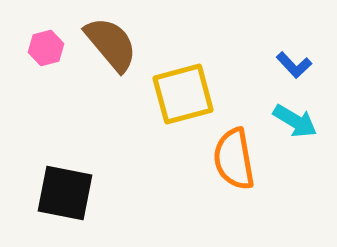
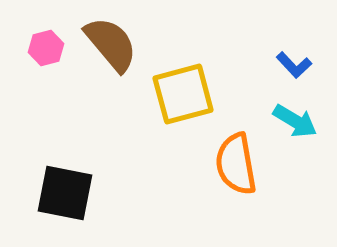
orange semicircle: moved 2 px right, 5 px down
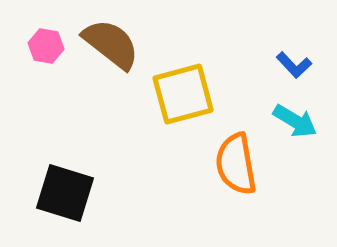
brown semicircle: rotated 12 degrees counterclockwise
pink hexagon: moved 2 px up; rotated 24 degrees clockwise
black square: rotated 6 degrees clockwise
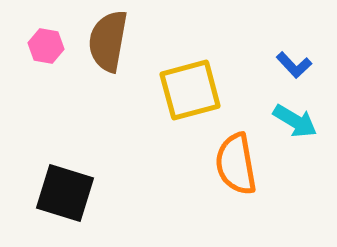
brown semicircle: moved 3 px left, 3 px up; rotated 118 degrees counterclockwise
yellow square: moved 7 px right, 4 px up
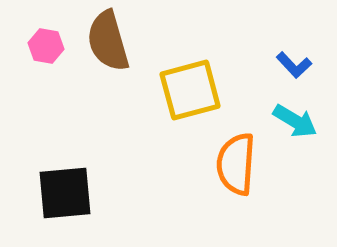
brown semicircle: rotated 26 degrees counterclockwise
orange semicircle: rotated 14 degrees clockwise
black square: rotated 22 degrees counterclockwise
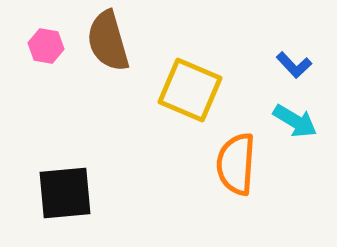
yellow square: rotated 38 degrees clockwise
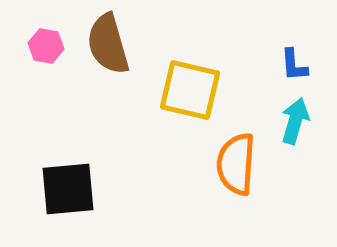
brown semicircle: moved 3 px down
blue L-shape: rotated 39 degrees clockwise
yellow square: rotated 10 degrees counterclockwise
cyan arrow: rotated 105 degrees counterclockwise
black square: moved 3 px right, 4 px up
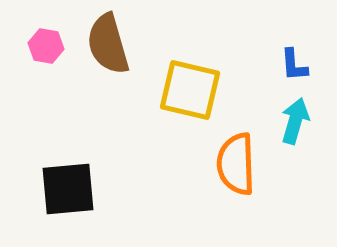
orange semicircle: rotated 6 degrees counterclockwise
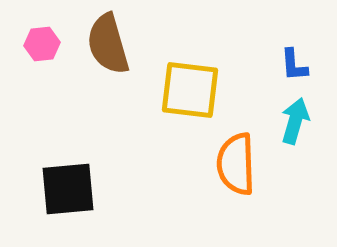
pink hexagon: moved 4 px left, 2 px up; rotated 16 degrees counterclockwise
yellow square: rotated 6 degrees counterclockwise
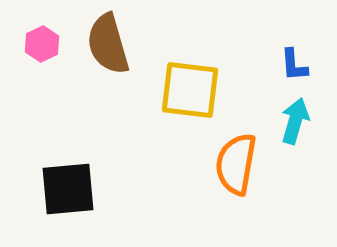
pink hexagon: rotated 20 degrees counterclockwise
orange semicircle: rotated 12 degrees clockwise
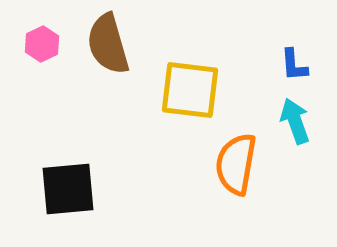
cyan arrow: rotated 36 degrees counterclockwise
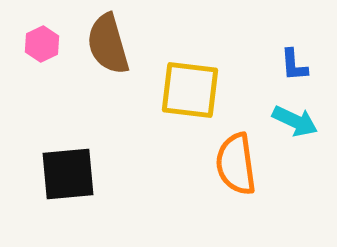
cyan arrow: rotated 135 degrees clockwise
orange semicircle: rotated 18 degrees counterclockwise
black square: moved 15 px up
